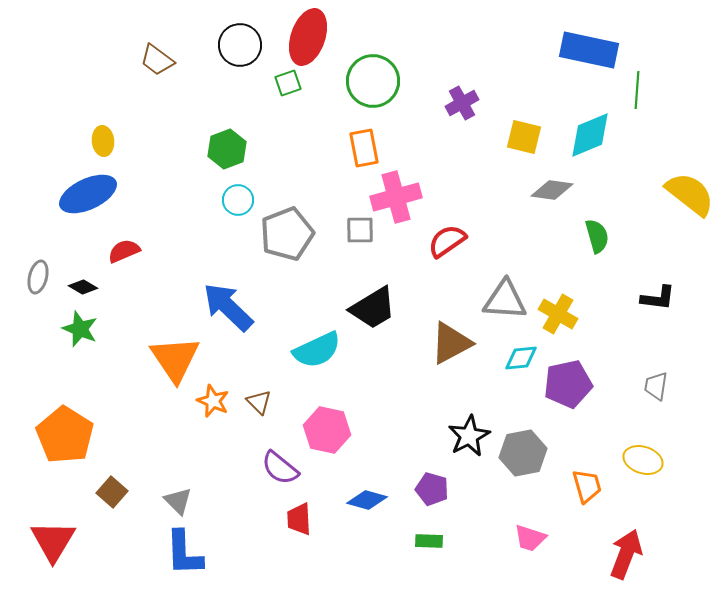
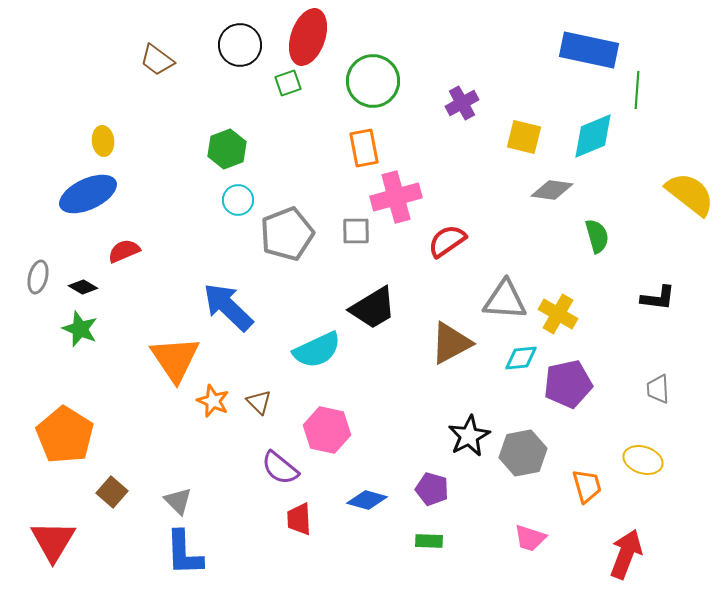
cyan diamond at (590, 135): moved 3 px right, 1 px down
gray square at (360, 230): moved 4 px left, 1 px down
gray trapezoid at (656, 386): moved 2 px right, 3 px down; rotated 12 degrees counterclockwise
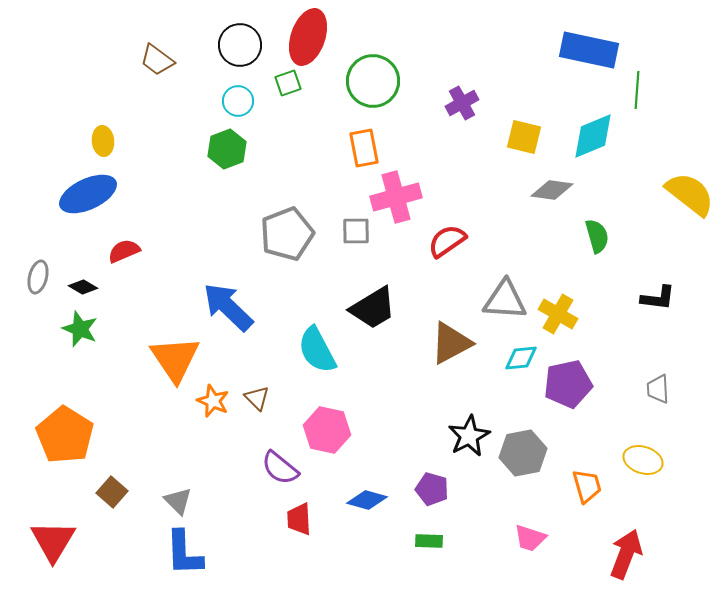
cyan circle at (238, 200): moved 99 px up
cyan semicircle at (317, 350): rotated 87 degrees clockwise
brown triangle at (259, 402): moved 2 px left, 4 px up
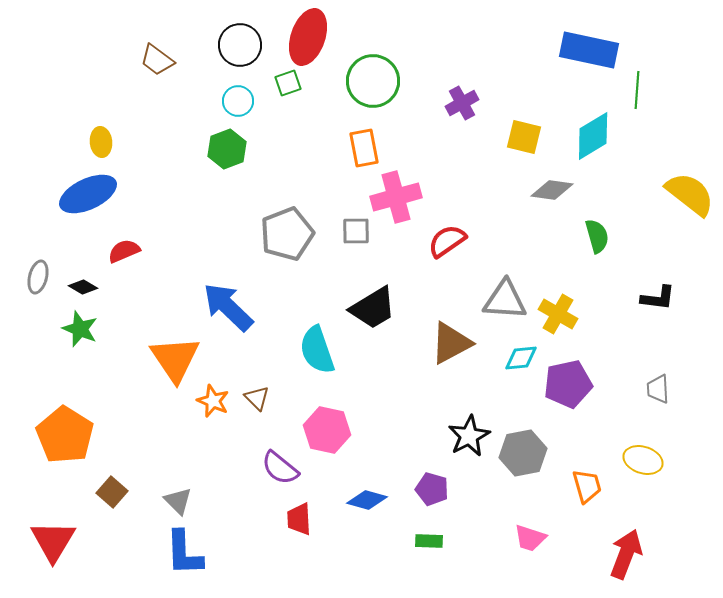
cyan diamond at (593, 136): rotated 9 degrees counterclockwise
yellow ellipse at (103, 141): moved 2 px left, 1 px down
cyan semicircle at (317, 350): rotated 9 degrees clockwise
